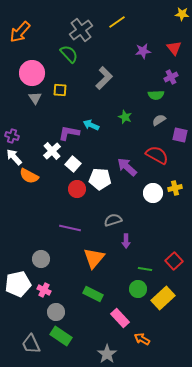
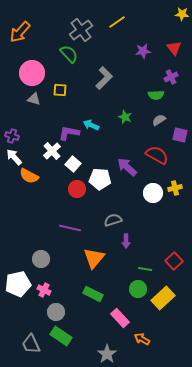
gray triangle at (35, 98): moved 1 px left, 1 px down; rotated 40 degrees counterclockwise
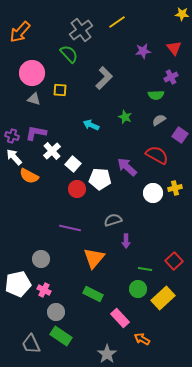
purple L-shape at (69, 133): moved 33 px left
purple square at (180, 135): rotated 21 degrees clockwise
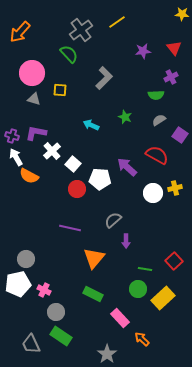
white arrow at (14, 157): moved 2 px right; rotated 12 degrees clockwise
gray semicircle at (113, 220): rotated 24 degrees counterclockwise
gray circle at (41, 259): moved 15 px left
orange arrow at (142, 339): rotated 14 degrees clockwise
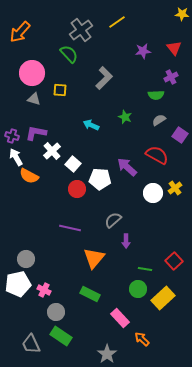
yellow cross at (175, 188): rotated 24 degrees counterclockwise
green rectangle at (93, 294): moved 3 px left
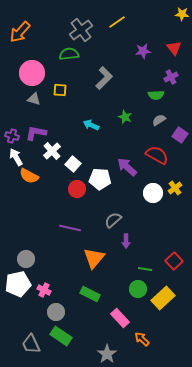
green semicircle at (69, 54): rotated 54 degrees counterclockwise
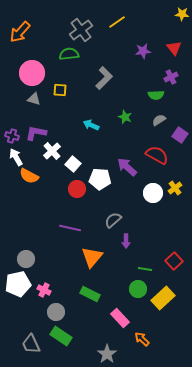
orange triangle at (94, 258): moved 2 px left, 1 px up
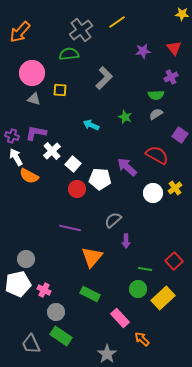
gray semicircle at (159, 120): moved 3 px left, 6 px up
